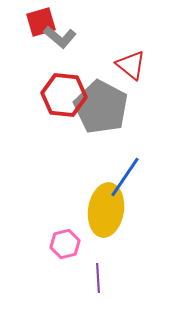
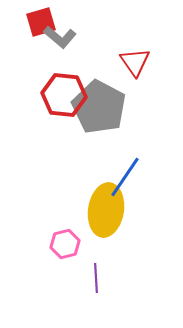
red triangle: moved 4 px right, 3 px up; rotated 16 degrees clockwise
gray pentagon: moved 2 px left
purple line: moved 2 px left
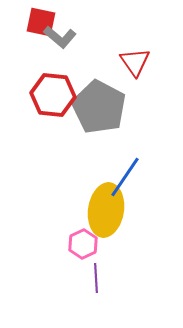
red square: rotated 28 degrees clockwise
red hexagon: moved 11 px left
pink hexagon: moved 18 px right; rotated 12 degrees counterclockwise
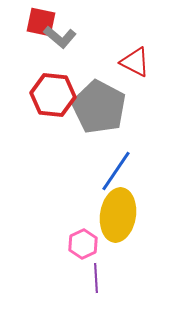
red triangle: rotated 28 degrees counterclockwise
blue line: moved 9 px left, 6 px up
yellow ellipse: moved 12 px right, 5 px down
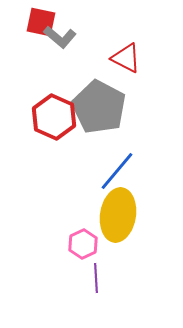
red triangle: moved 9 px left, 4 px up
red hexagon: moved 1 px right, 22 px down; rotated 18 degrees clockwise
blue line: moved 1 px right; rotated 6 degrees clockwise
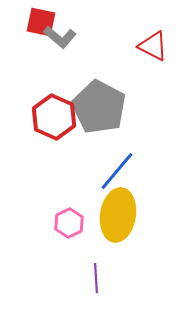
red triangle: moved 27 px right, 12 px up
pink hexagon: moved 14 px left, 21 px up
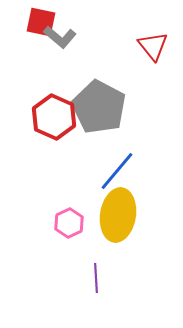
red triangle: rotated 24 degrees clockwise
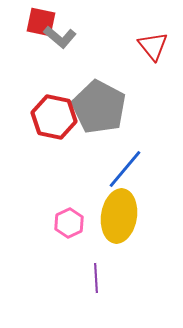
red hexagon: rotated 12 degrees counterclockwise
blue line: moved 8 px right, 2 px up
yellow ellipse: moved 1 px right, 1 px down
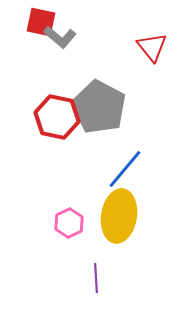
red triangle: moved 1 px left, 1 px down
red hexagon: moved 3 px right
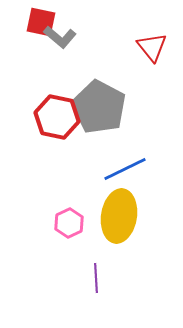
blue line: rotated 24 degrees clockwise
